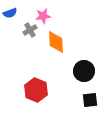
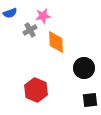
black circle: moved 3 px up
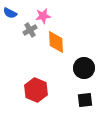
blue semicircle: rotated 48 degrees clockwise
black square: moved 5 px left
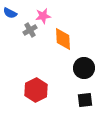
orange diamond: moved 7 px right, 3 px up
red hexagon: rotated 10 degrees clockwise
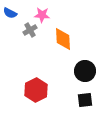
pink star: moved 1 px left, 1 px up; rotated 14 degrees clockwise
black circle: moved 1 px right, 3 px down
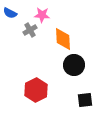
black circle: moved 11 px left, 6 px up
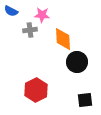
blue semicircle: moved 1 px right, 2 px up
gray cross: rotated 24 degrees clockwise
black circle: moved 3 px right, 3 px up
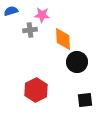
blue semicircle: rotated 136 degrees clockwise
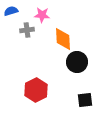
gray cross: moved 3 px left
